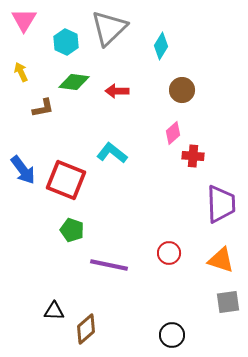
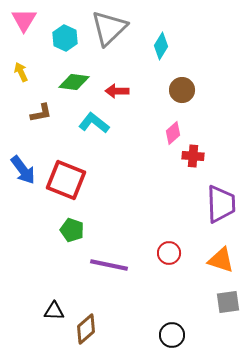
cyan hexagon: moved 1 px left, 4 px up
brown L-shape: moved 2 px left, 5 px down
cyan L-shape: moved 18 px left, 30 px up
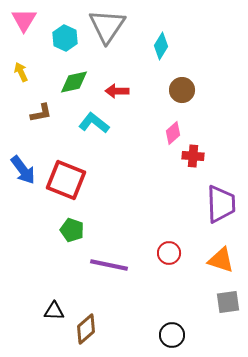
gray triangle: moved 2 px left, 2 px up; rotated 12 degrees counterclockwise
green diamond: rotated 20 degrees counterclockwise
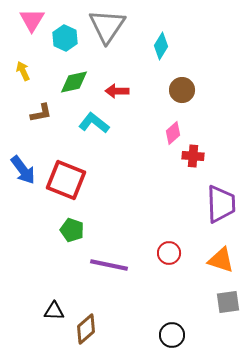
pink triangle: moved 8 px right
yellow arrow: moved 2 px right, 1 px up
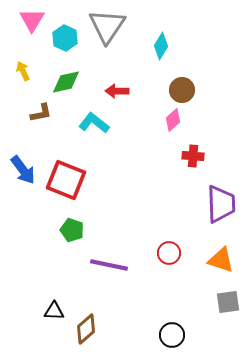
green diamond: moved 8 px left
pink diamond: moved 13 px up
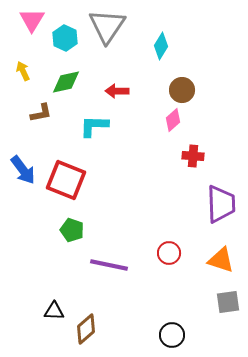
cyan L-shape: moved 3 px down; rotated 36 degrees counterclockwise
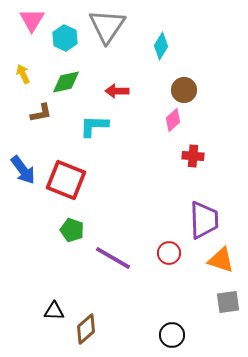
yellow arrow: moved 3 px down
brown circle: moved 2 px right
purple trapezoid: moved 17 px left, 16 px down
purple line: moved 4 px right, 7 px up; rotated 18 degrees clockwise
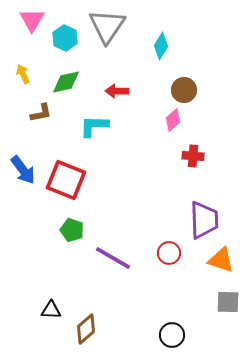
gray square: rotated 10 degrees clockwise
black triangle: moved 3 px left, 1 px up
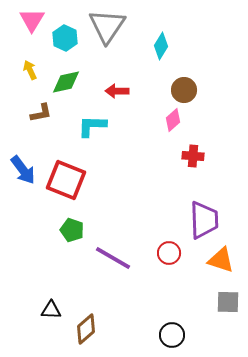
yellow arrow: moved 7 px right, 4 px up
cyan L-shape: moved 2 px left
